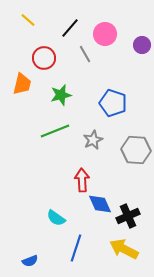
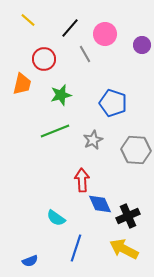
red circle: moved 1 px down
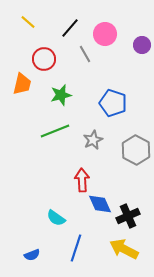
yellow line: moved 2 px down
gray hexagon: rotated 24 degrees clockwise
blue semicircle: moved 2 px right, 6 px up
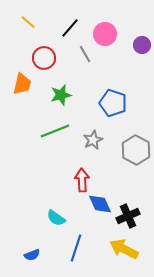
red circle: moved 1 px up
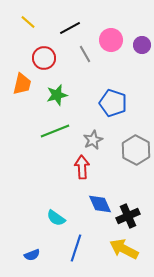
black line: rotated 20 degrees clockwise
pink circle: moved 6 px right, 6 px down
green star: moved 4 px left
red arrow: moved 13 px up
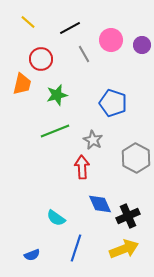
gray line: moved 1 px left
red circle: moved 3 px left, 1 px down
gray star: rotated 18 degrees counterclockwise
gray hexagon: moved 8 px down
yellow arrow: rotated 132 degrees clockwise
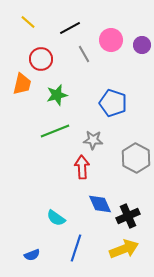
gray star: rotated 24 degrees counterclockwise
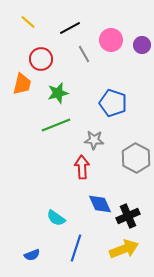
green star: moved 1 px right, 2 px up
green line: moved 1 px right, 6 px up
gray star: moved 1 px right
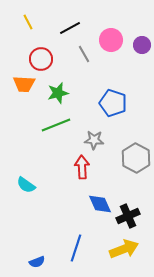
yellow line: rotated 21 degrees clockwise
orange trapezoid: moved 2 px right; rotated 80 degrees clockwise
cyan semicircle: moved 30 px left, 33 px up
blue semicircle: moved 5 px right, 7 px down
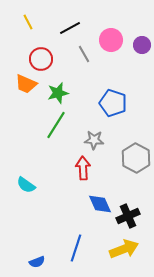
orange trapezoid: moved 2 px right; rotated 20 degrees clockwise
green line: rotated 36 degrees counterclockwise
red arrow: moved 1 px right, 1 px down
